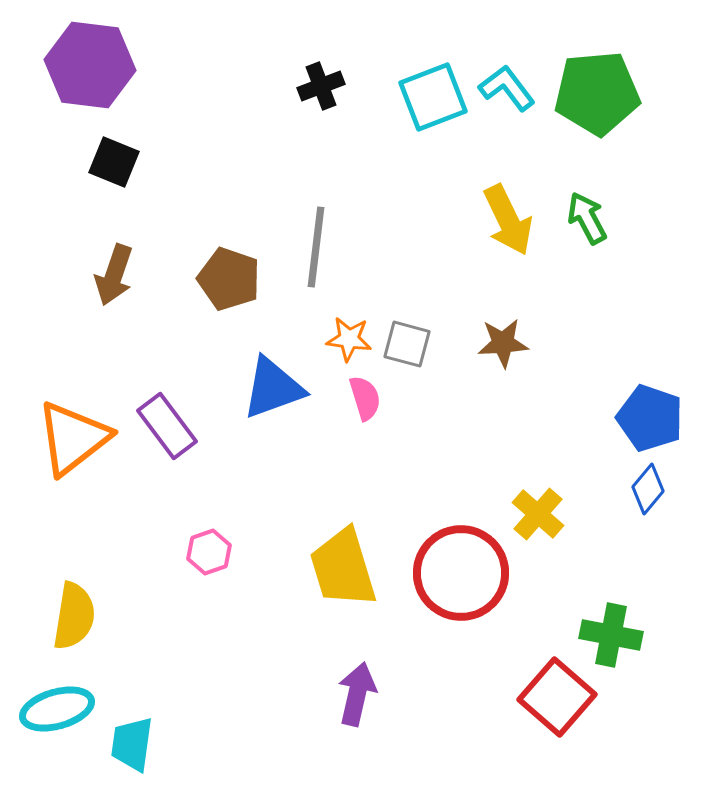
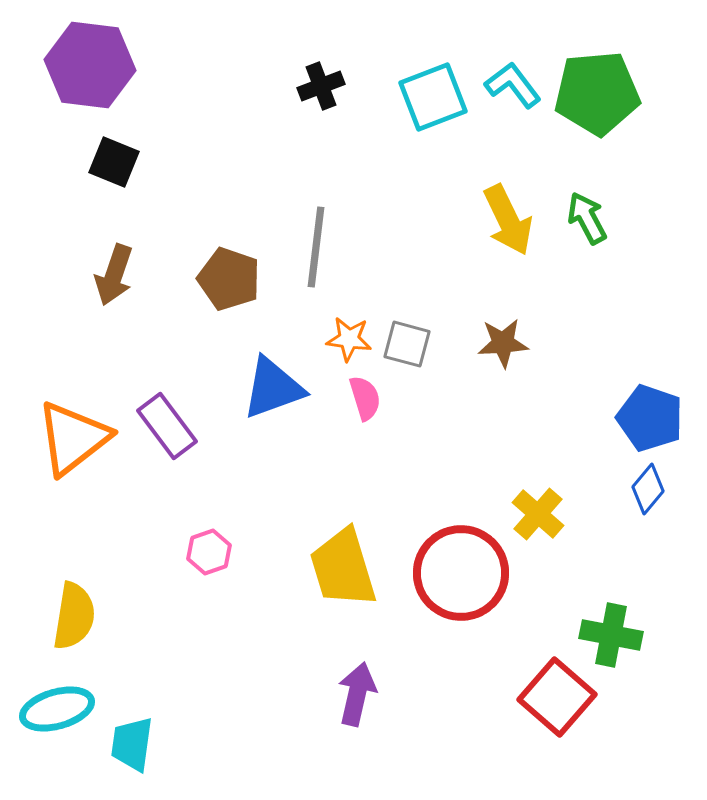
cyan L-shape: moved 6 px right, 3 px up
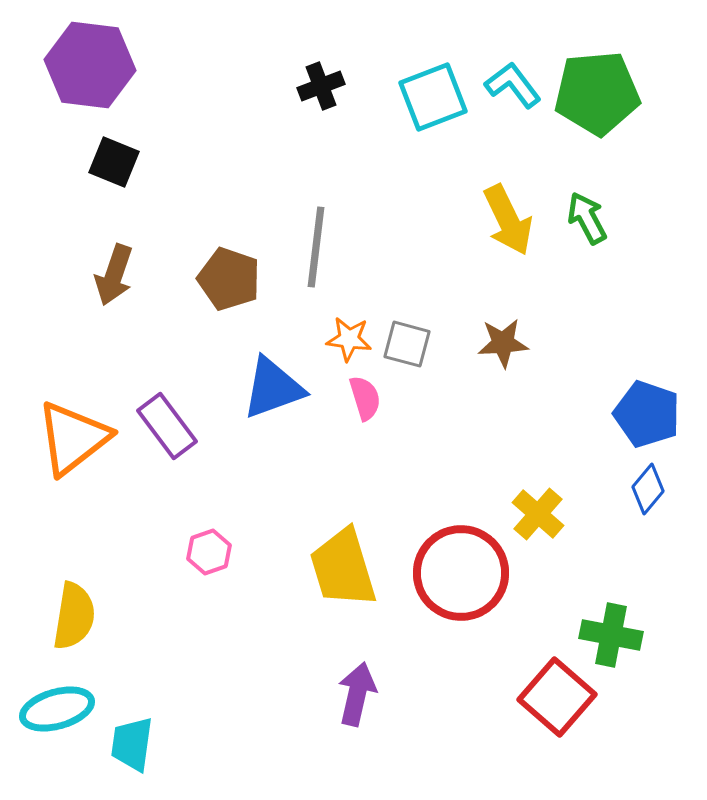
blue pentagon: moved 3 px left, 4 px up
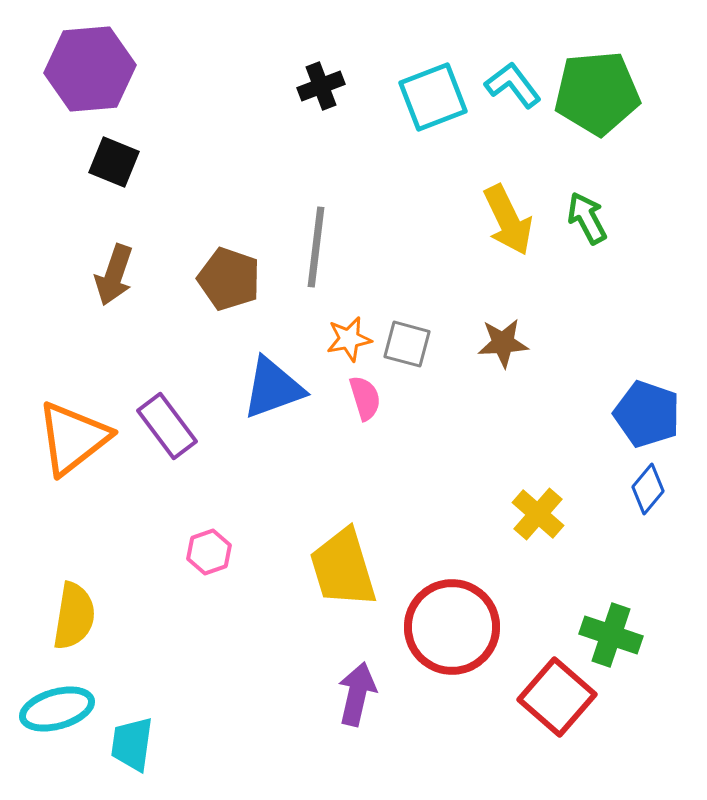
purple hexagon: moved 4 px down; rotated 12 degrees counterclockwise
orange star: rotated 18 degrees counterclockwise
red circle: moved 9 px left, 54 px down
green cross: rotated 8 degrees clockwise
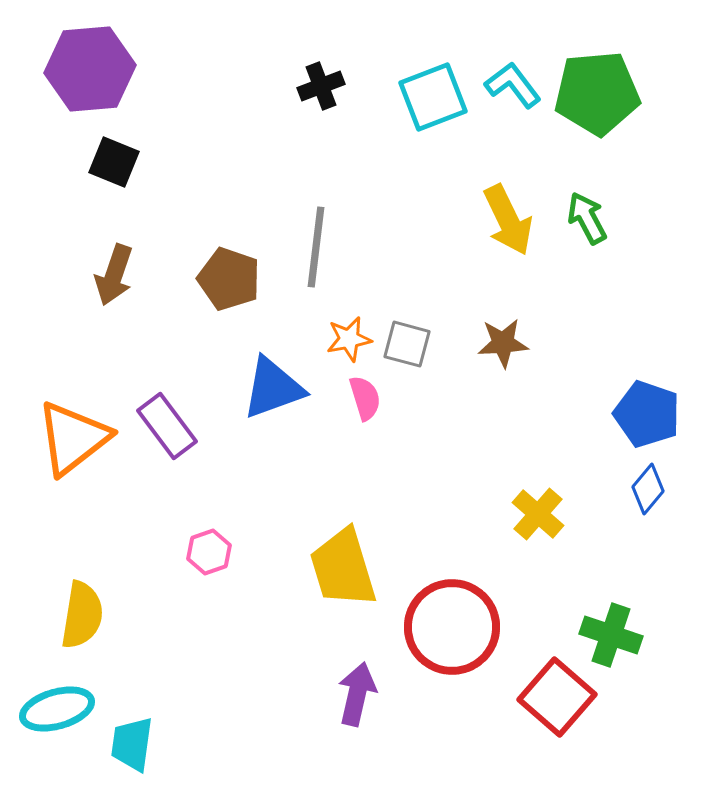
yellow semicircle: moved 8 px right, 1 px up
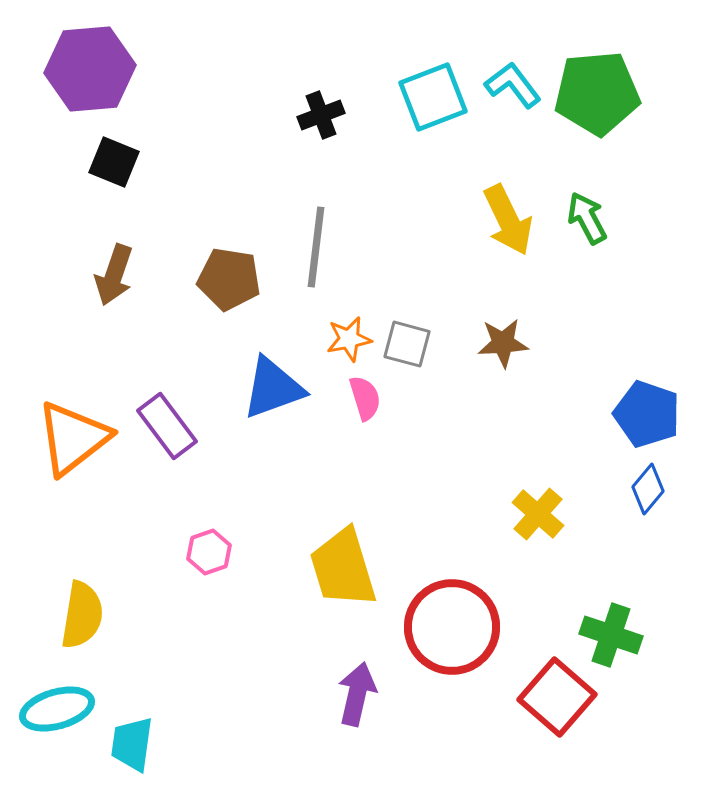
black cross: moved 29 px down
brown pentagon: rotated 10 degrees counterclockwise
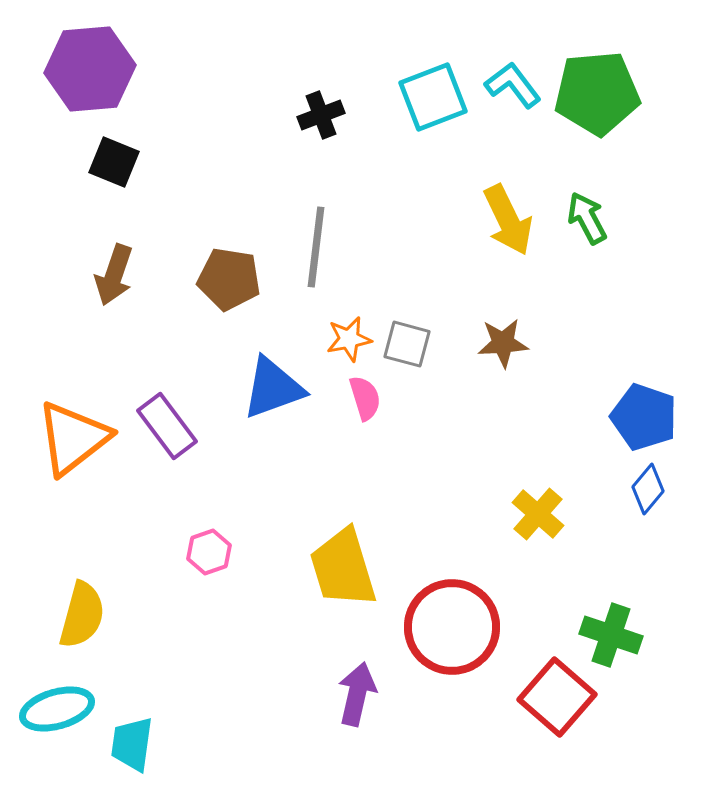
blue pentagon: moved 3 px left, 3 px down
yellow semicircle: rotated 6 degrees clockwise
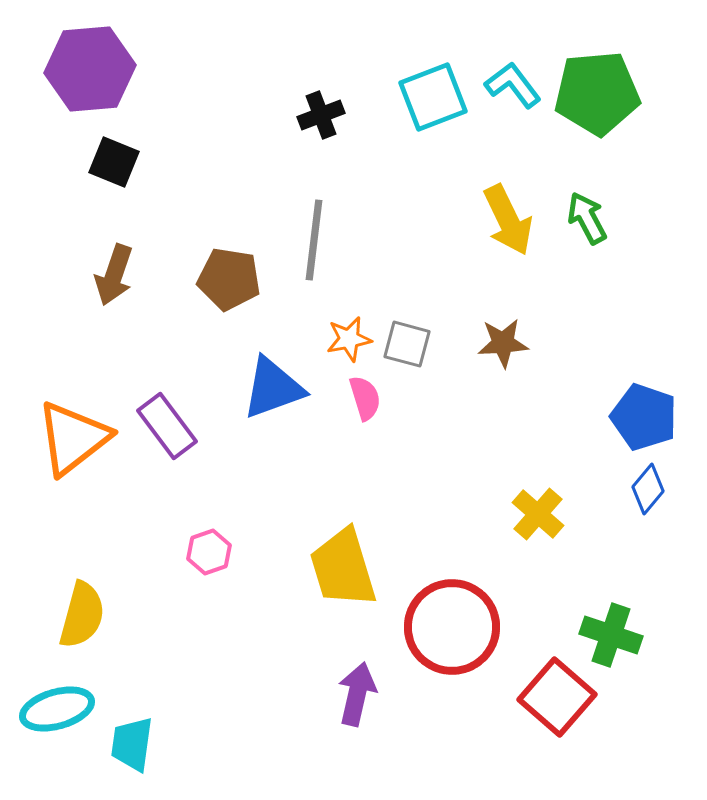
gray line: moved 2 px left, 7 px up
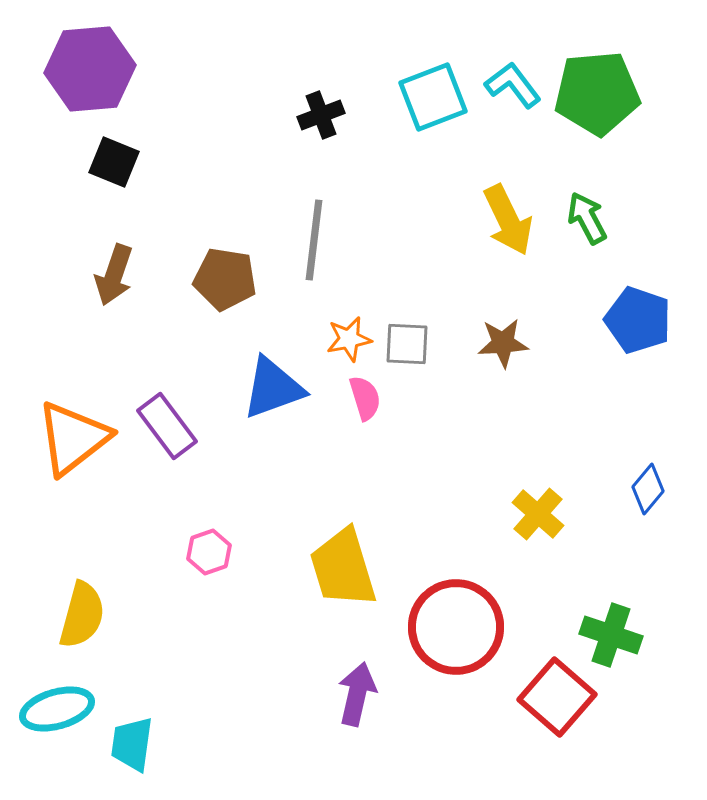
brown pentagon: moved 4 px left
gray square: rotated 12 degrees counterclockwise
blue pentagon: moved 6 px left, 97 px up
red circle: moved 4 px right
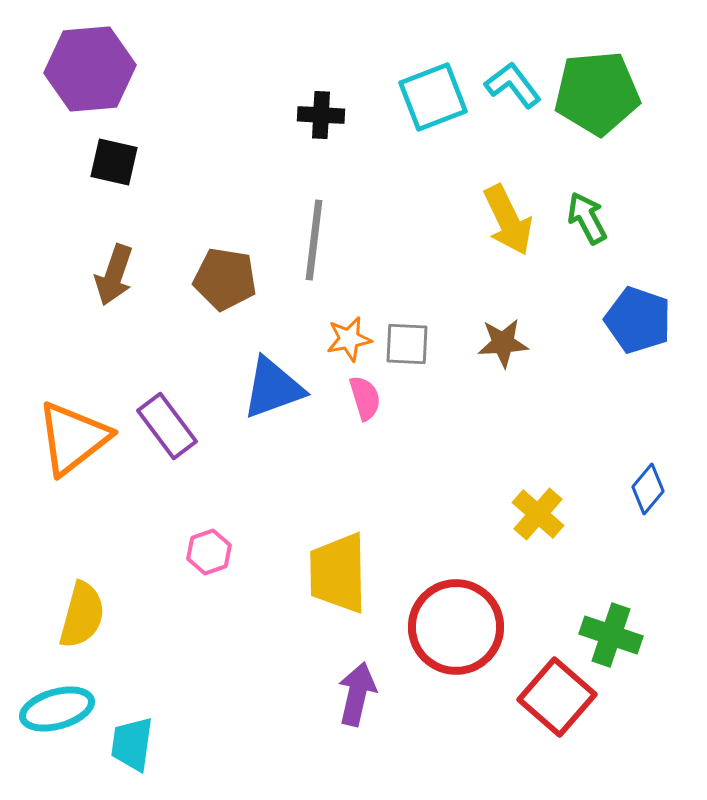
black cross: rotated 24 degrees clockwise
black square: rotated 9 degrees counterclockwise
yellow trapezoid: moved 5 px left, 5 px down; rotated 16 degrees clockwise
